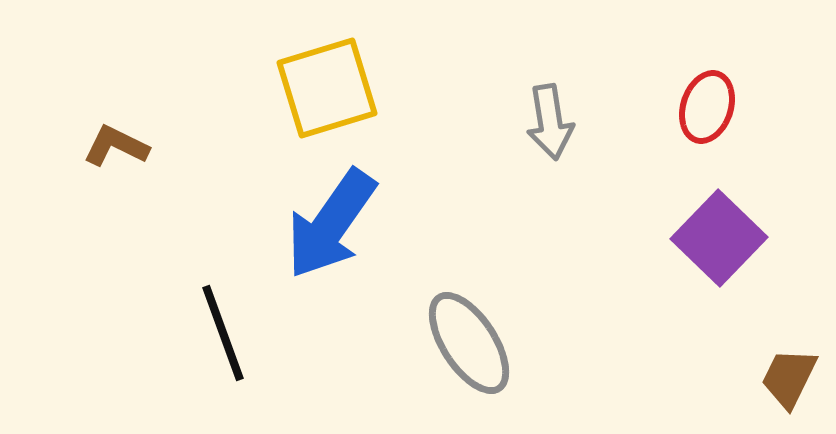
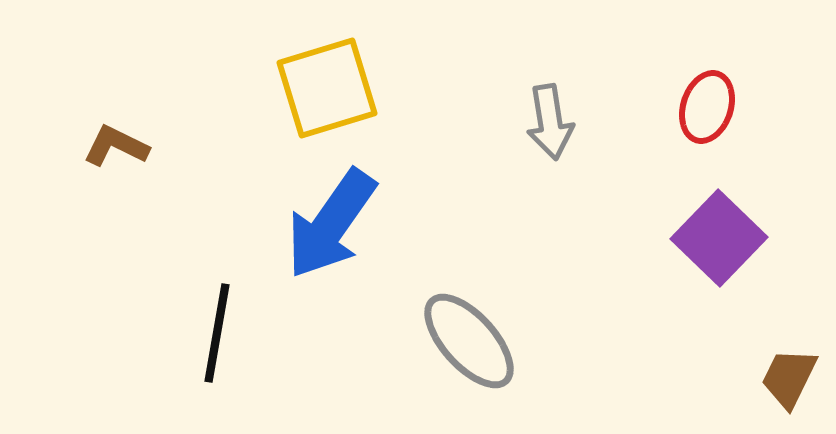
black line: moved 6 px left; rotated 30 degrees clockwise
gray ellipse: moved 2 px up; rotated 9 degrees counterclockwise
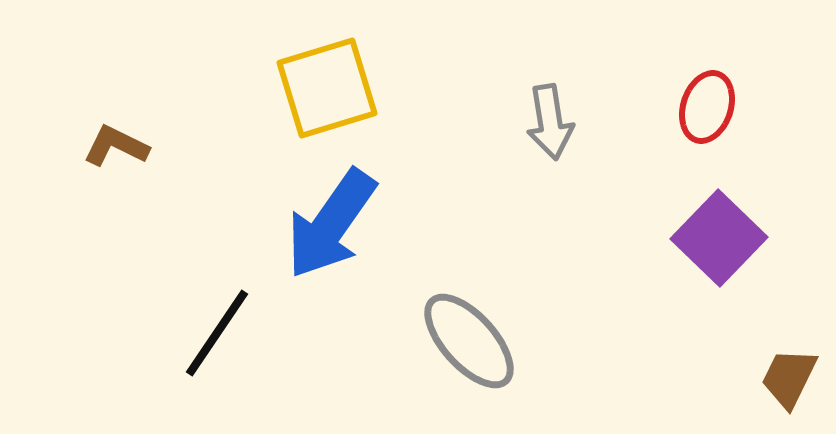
black line: rotated 24 degrees clockwise
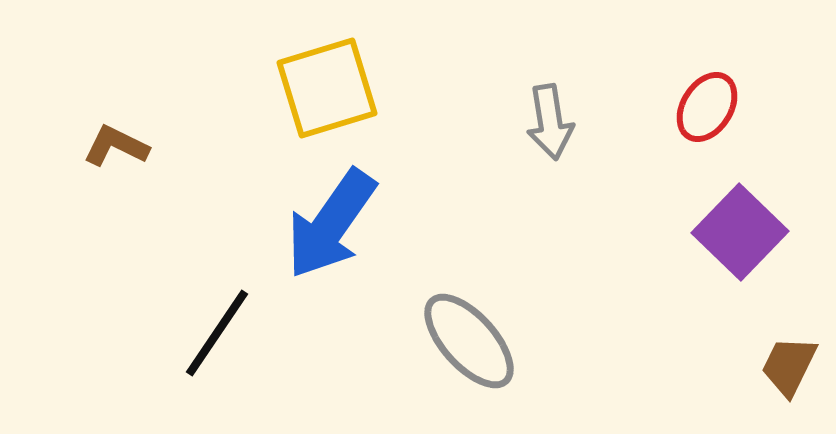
red ellipse: rotated 14 degrees clockwise
purple square: moved 21 px right, 6 px up
brown trapezoid: moved 12 px up
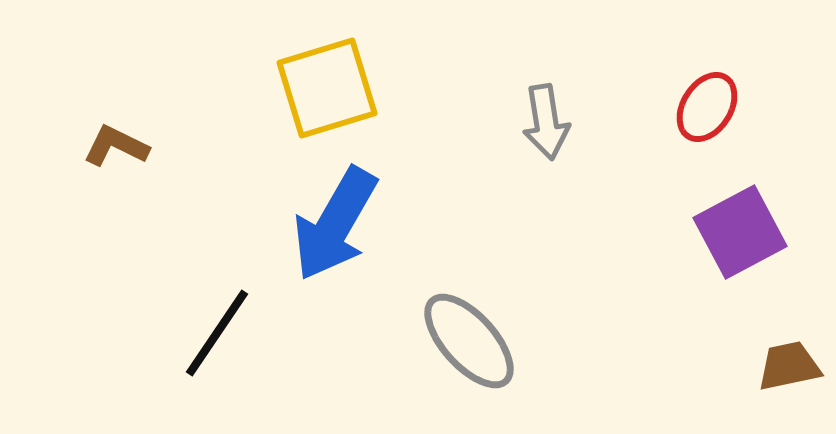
gray arrow: moved 4 px left
blue arrow: moved 4 px right; rotated 5 degrees counterclockwise
purple square: rotated 18 degrees clockwise
brown trapezoid: rotated 52 degrees clockwise
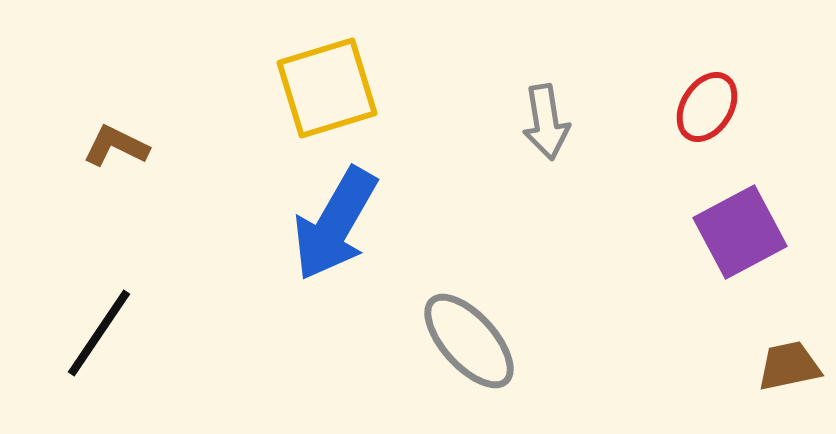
black line: moved 118 px left
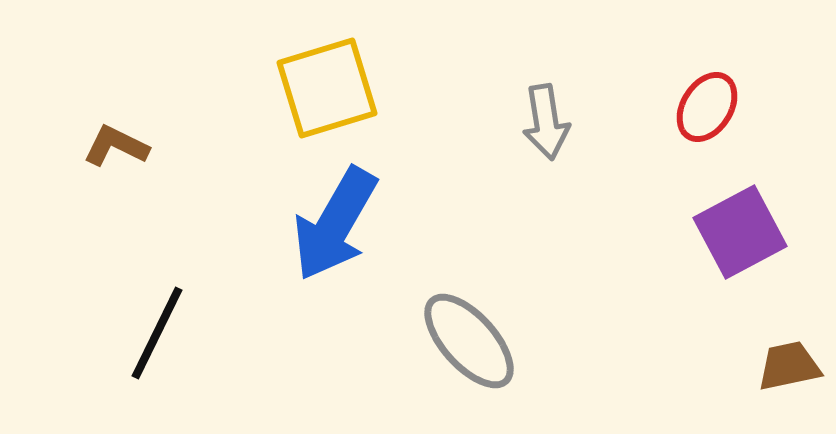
black line: moved 58 px right; rotated 8 degrees counterclockwise
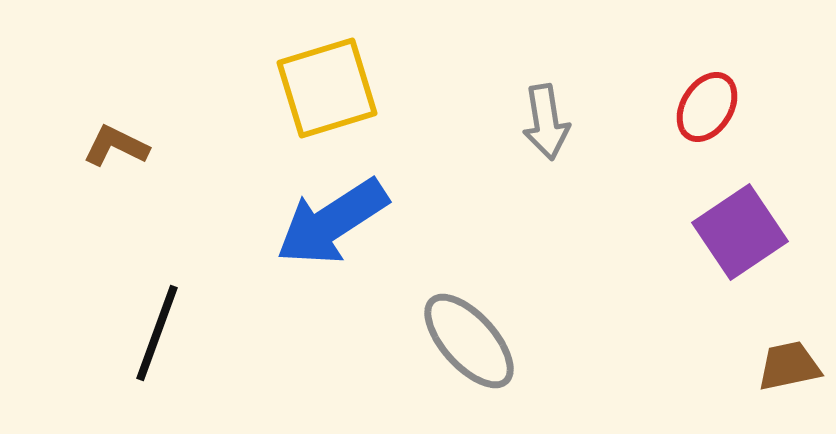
blue arrow: moved 3 px left, 2 px up; rotated 27 degrees clockwise
purple square: rotated 6 degrees counterclockwise
black line: rotated 6 degrees counterclockwise
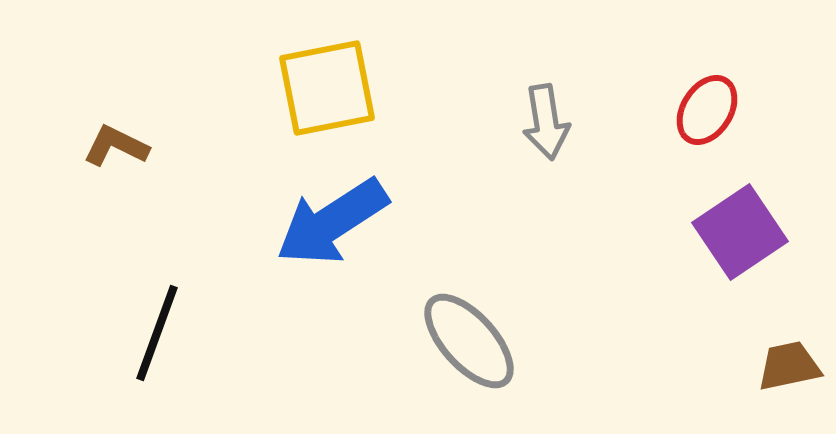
yellow square: rotated 6 degrees clockwise
red ellipse: moved 3 px down
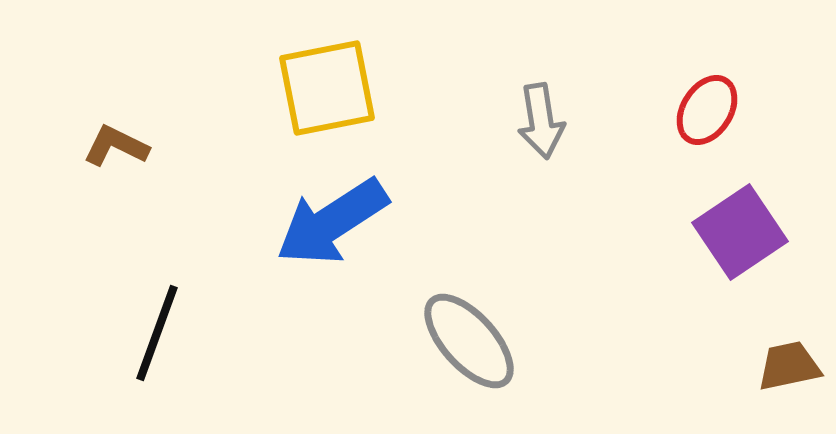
gray arrow: moved 5 px left, 1 px up
